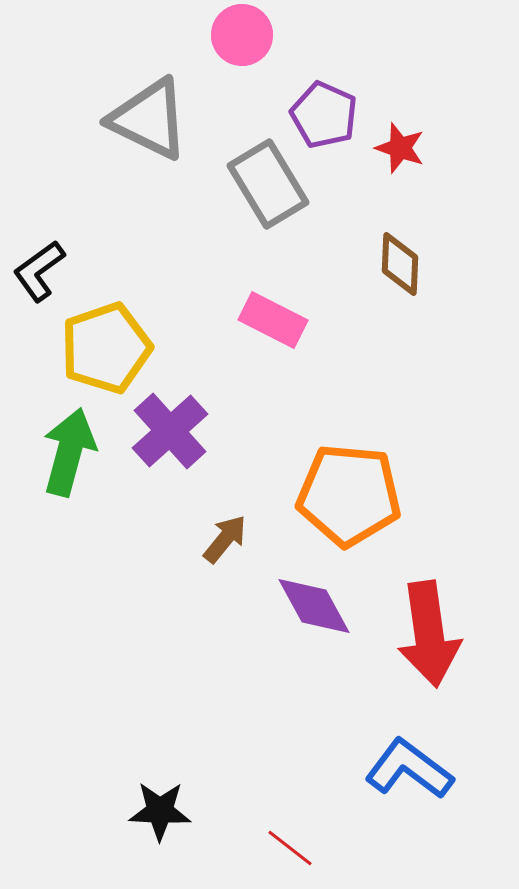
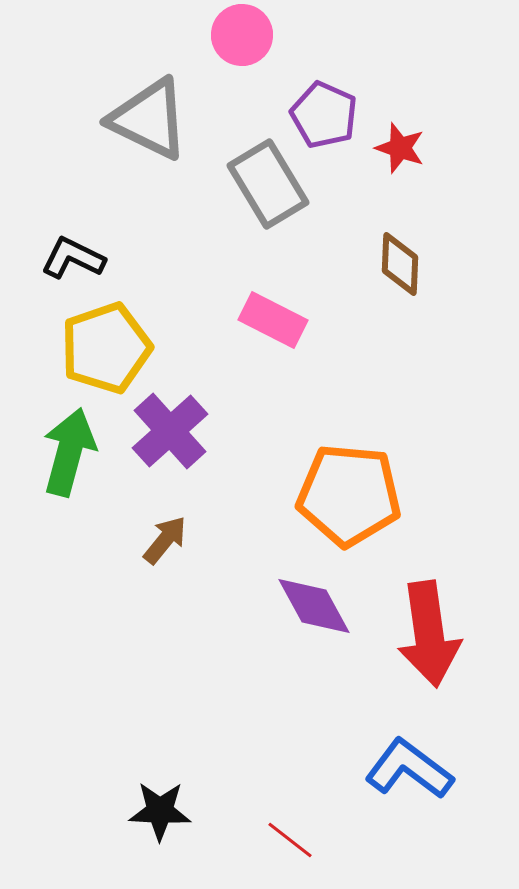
black L-shape: moved 34 px right, 13 px up; rotated 62 degrees clockwise
brown arrow: moved 60 px left, 1 px down
red line: moved 8 px up
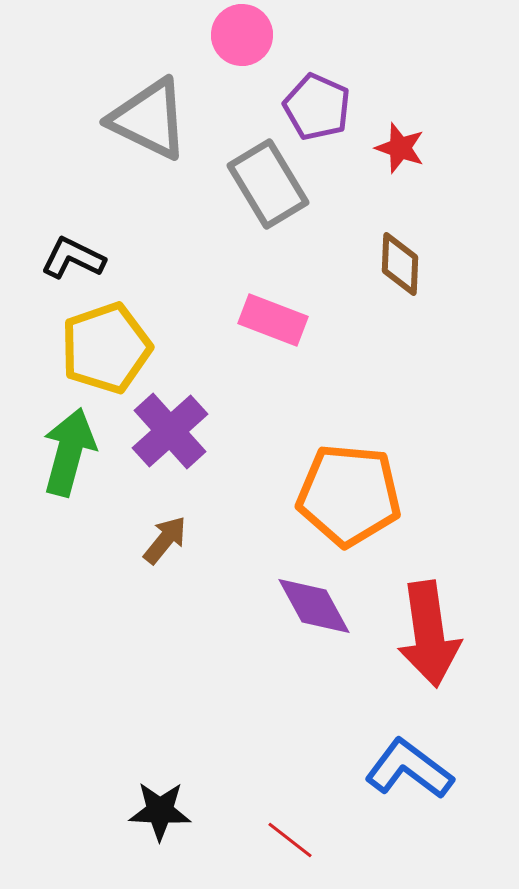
purple pentagon: moved 7 px left, 8 px up
pink rectangle: rotated 6 degrees counterclockwise
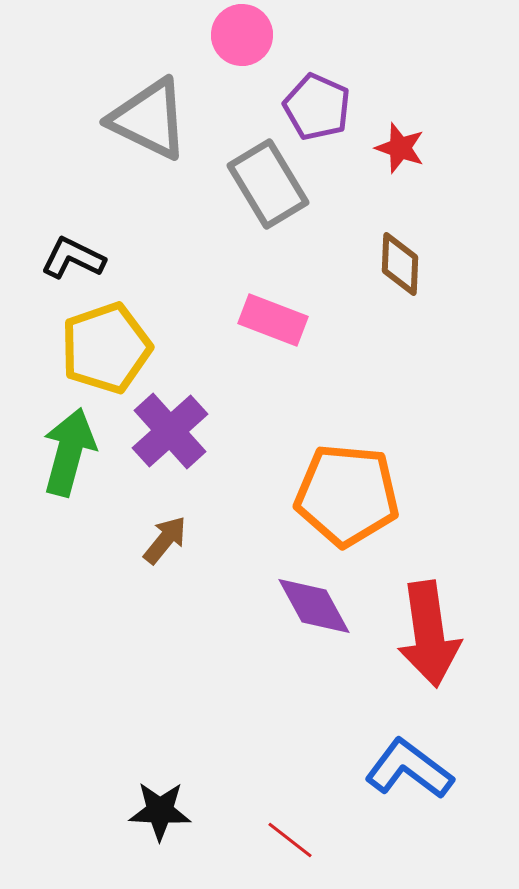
orange pentagon: moved 2 px left
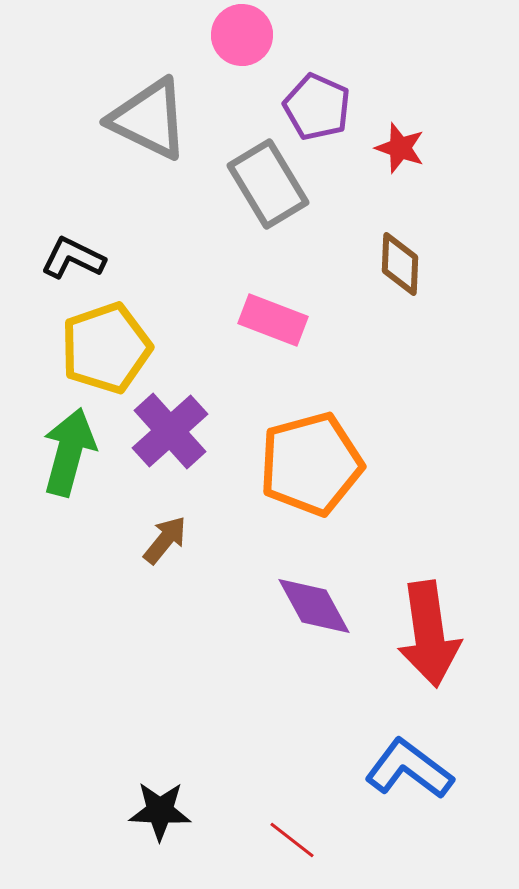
orange pentagon: moved 36 px left, 31 px up; rotated 20 degrees counterclockwise
red line: moved 2 px right
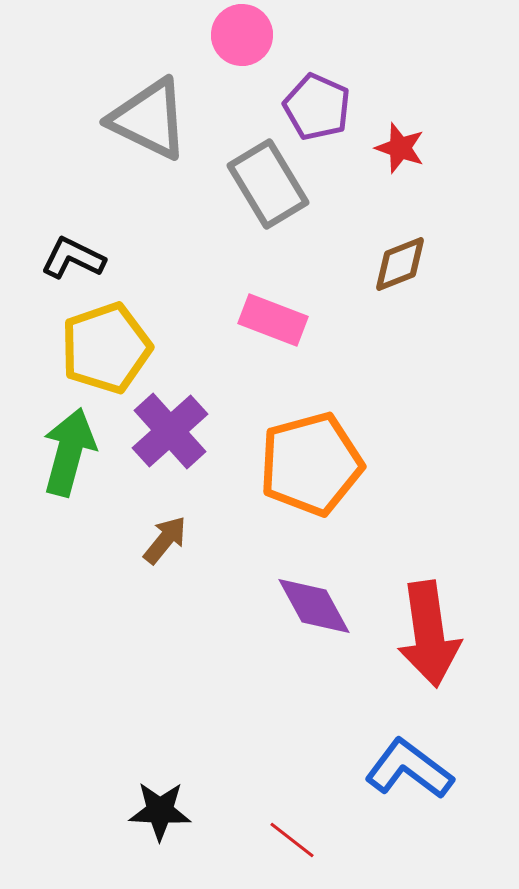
brown diamond: rotated 66 degrees clockwise
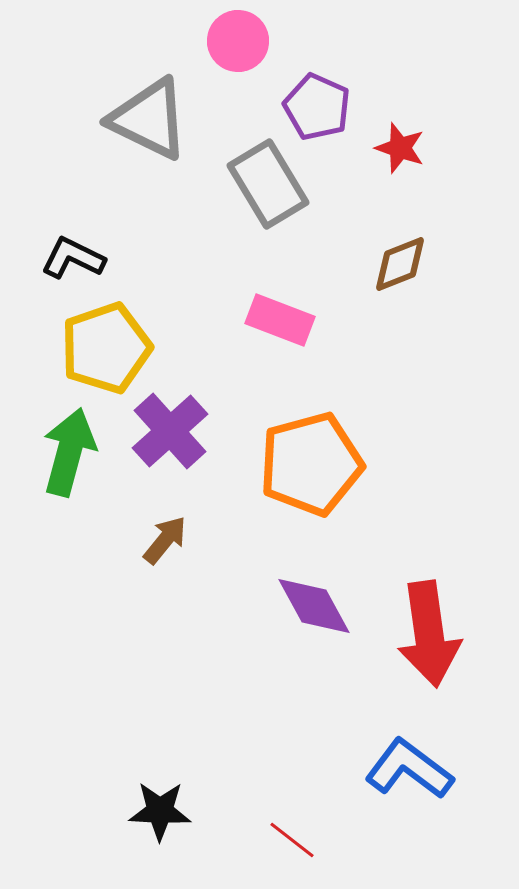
pink circle: moved 4 px left, 6 px down
pink rectangle: moved 7 px right
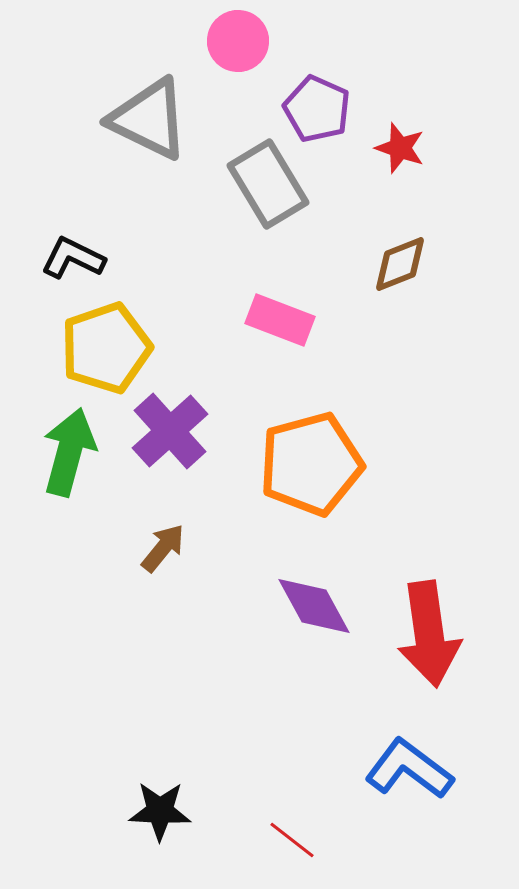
purple pentagon: moved 2 px down
brown arrow: moved 2 px left, 8 px down
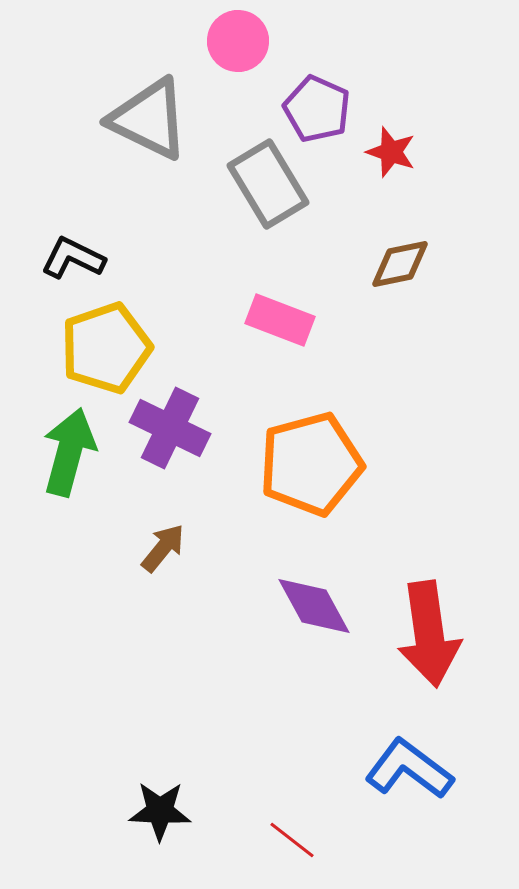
red star: moved 9 px left, 4 px down
brown diamond: rotated 10 degrees clockwise
purple cross: moved 3 px up; rotated 22 degrees counterclockwise
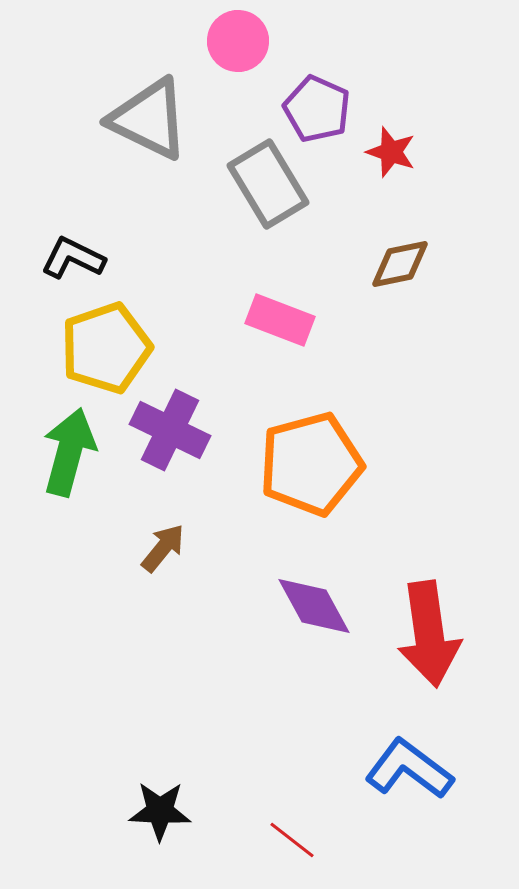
purple cross: moved 2 px down
